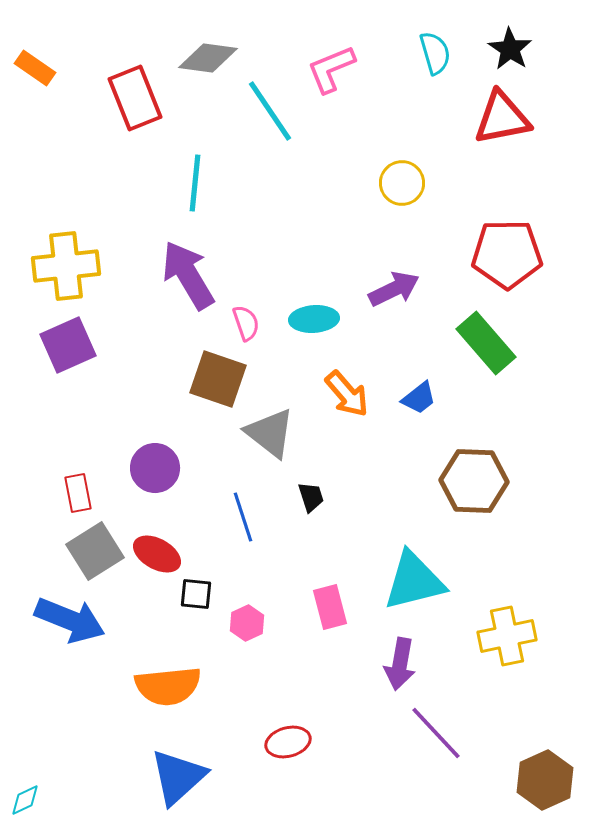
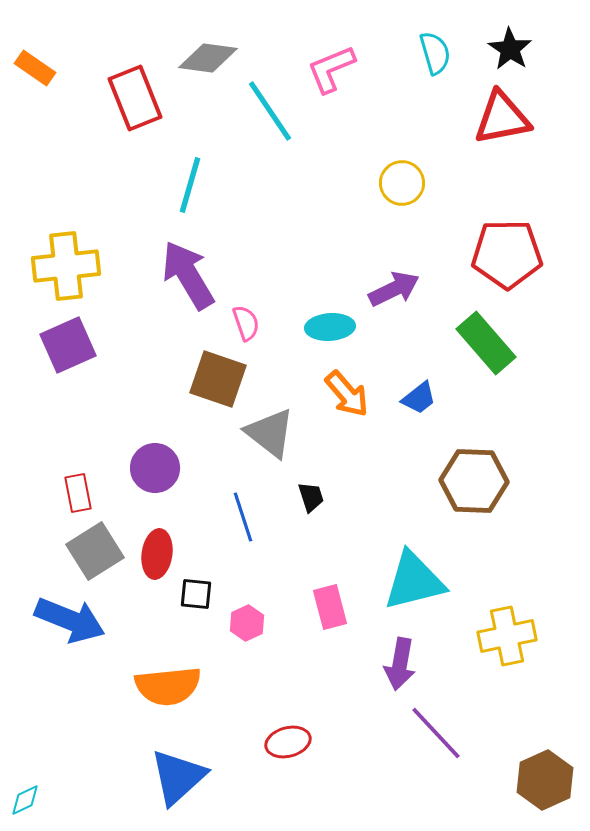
cyan line at (195, 183): moved 5 px left, 2 px down; rotated 10 degrees clockwise
cyan ellipse at (314, 319): moved 16 px right, 8 px down
red ellipse at (157, 554): rotated 69 degrees clockwise
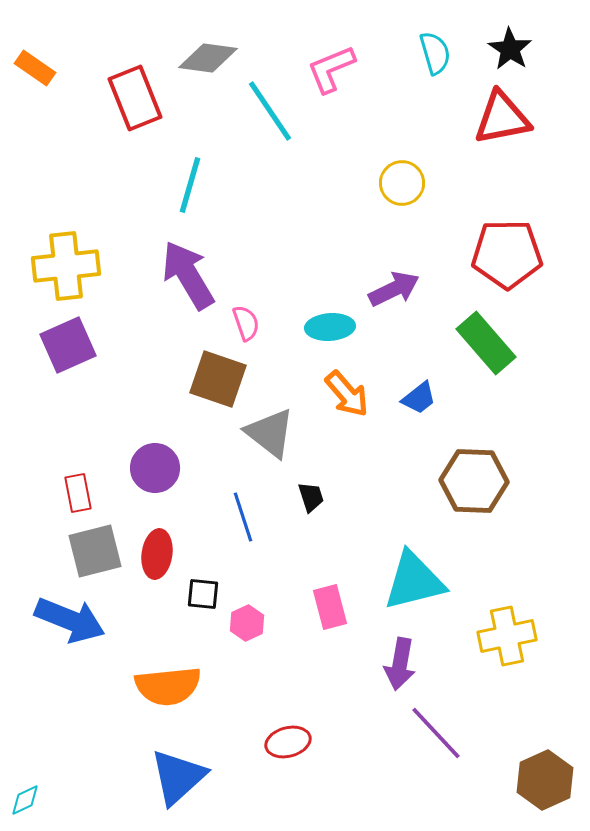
gray square at (95, 551): rotated 18 degrees clockwise
black square at (196, 594): moved 7 px right
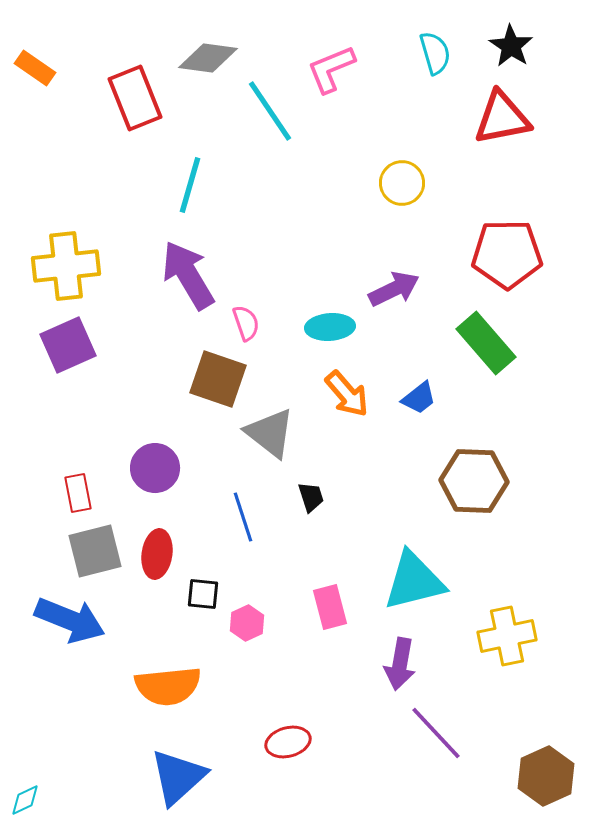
black star at (510, 49): moved 1 px right, 3 px up
brown hexagon at (545, 780): moved 1 px right, 4 px up
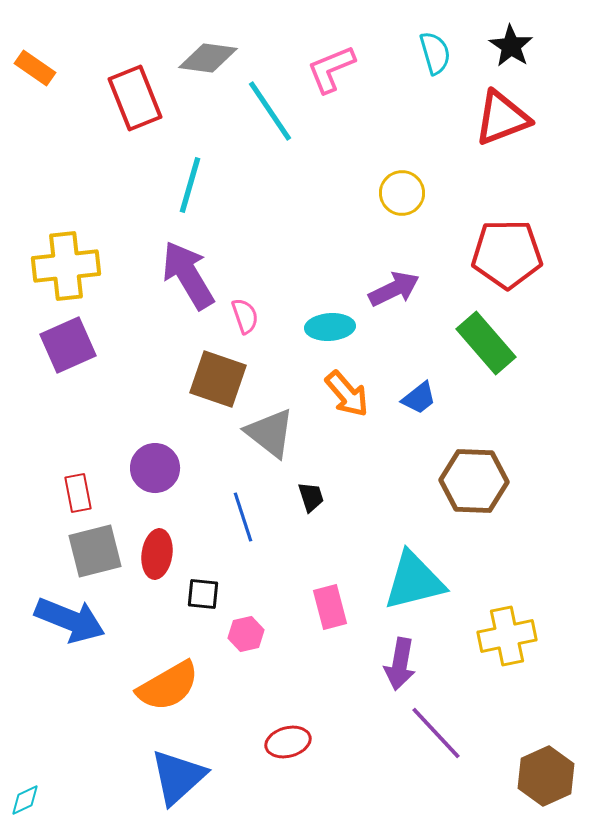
red triangle at (502, 118): rotated 10 degrees counterclockwise
yellow circle at (402, 183): moved 10 px down
pink semicircle at (246, 323): moved 1 px left, 7 px up
pink hexagon at (247, 623): moved 1 px left, 11 px down; rotated 12 degrees clockwise
orange semicircle at (168, 686): rotated 24 degrees counterclockwise
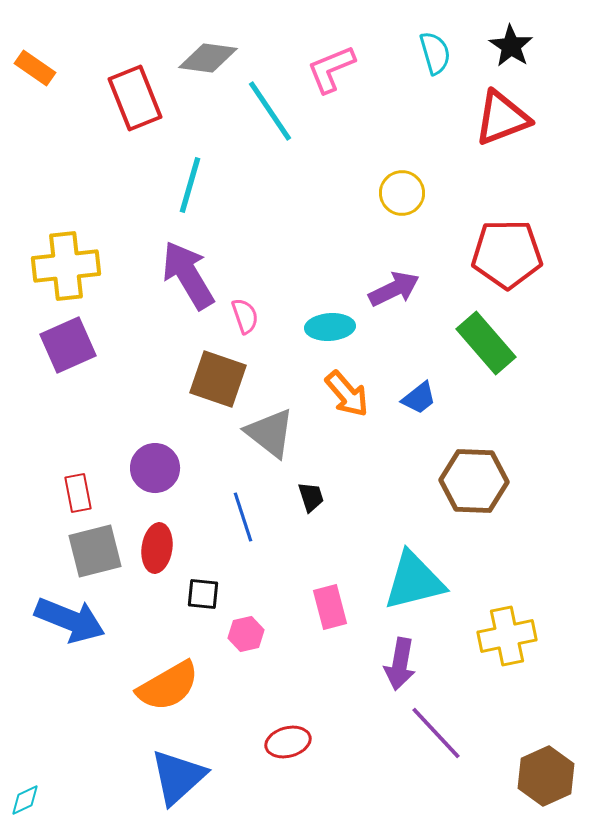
red ellipse at (157, 554): moved 6 px up
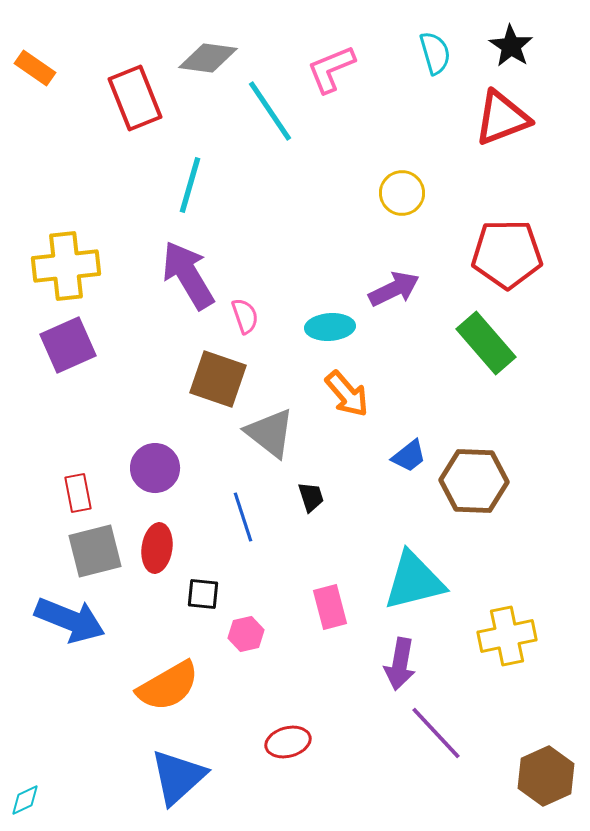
blue trapezoid at (419, 398): moved 10 px left, 58 px down
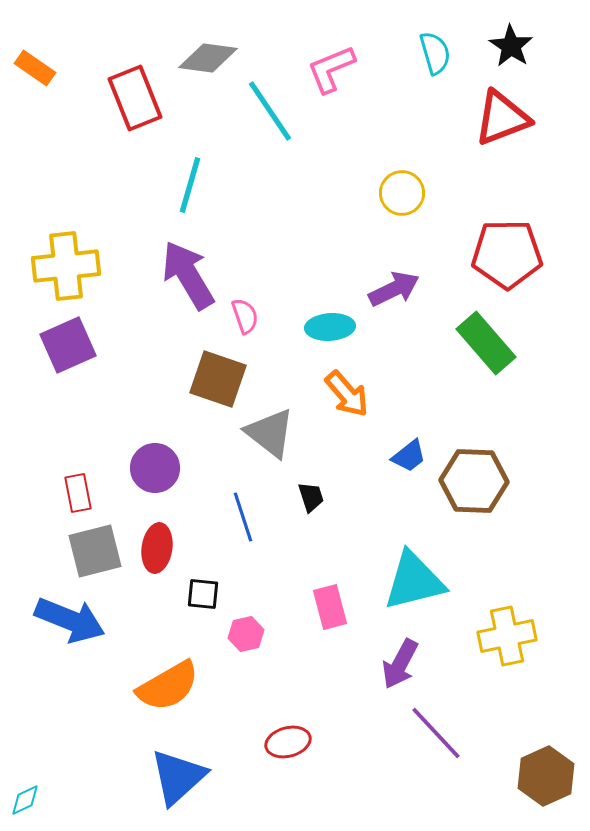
purple arrow at (400, 664): rotated 18 degrees clockwise
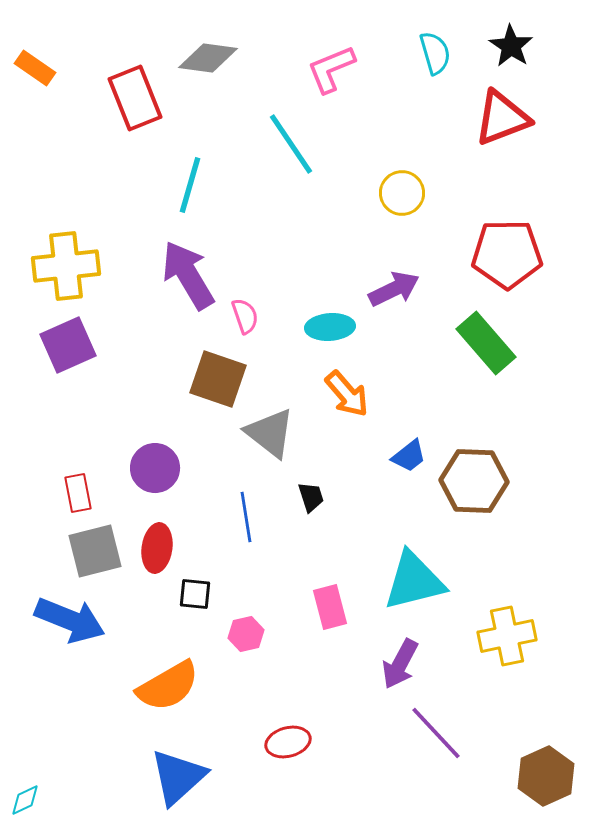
cyan line at (270, 111): moved 21 px right, 33 px down
blue line at (243, 517): moved 3 px right; rotated 9 degrees clockwise
black square at (203, 594): moved 8 px left
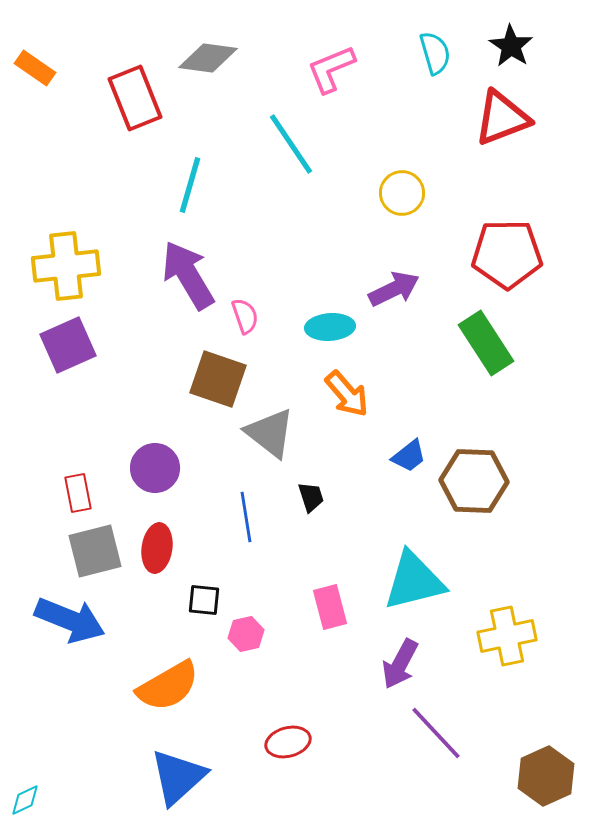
green rectangle at (486, 343): rotated 8 degrees clockwise
black square at (195, 594): moved 9 px right, 6 px down
